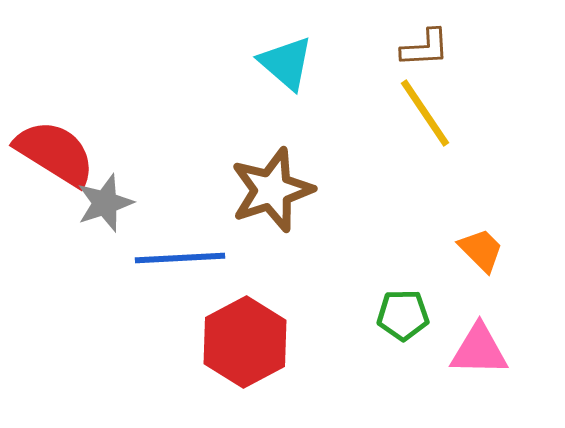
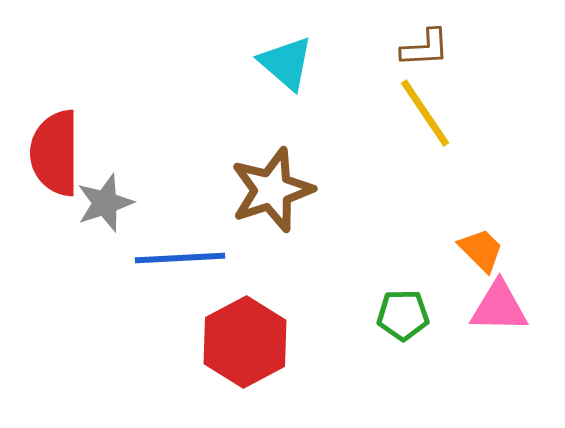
red semicircle: rotated 122 degrees counterclockwise
pink triangle: moved 20 px right, 43 px up
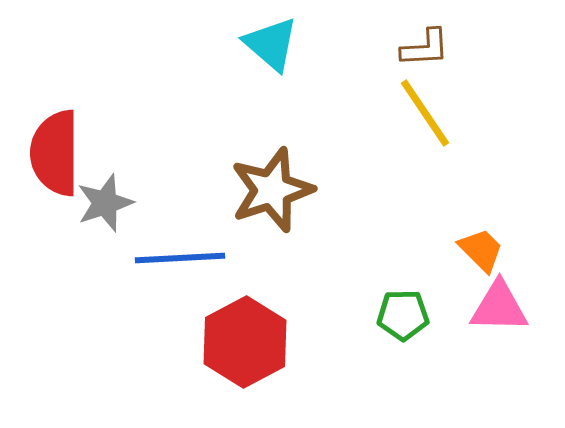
cyan triangle: moved 15 px left, 19 px up
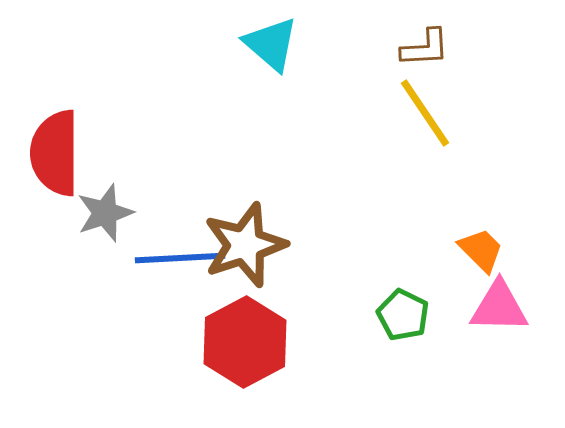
brown star: moved 27 px left, 55 px down
gray star: moved 10 px down
green pentagon: rotated 27 degrees clockwise
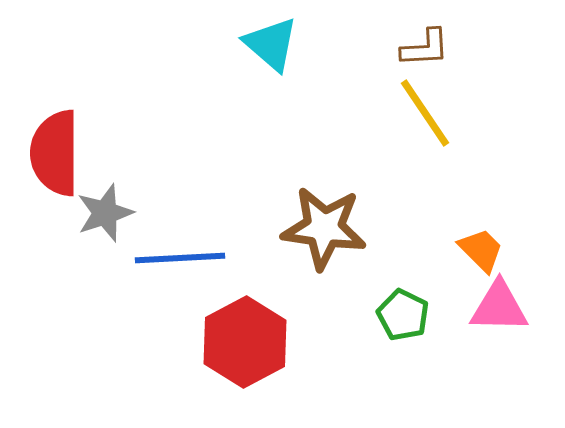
brown star: moved 79 px right, 17 px up; rotated 26 degrees clockwise
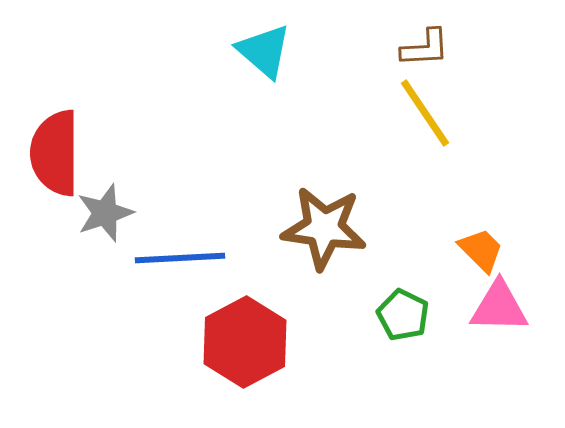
cyan triangle: moved 7 px left, 7 px down
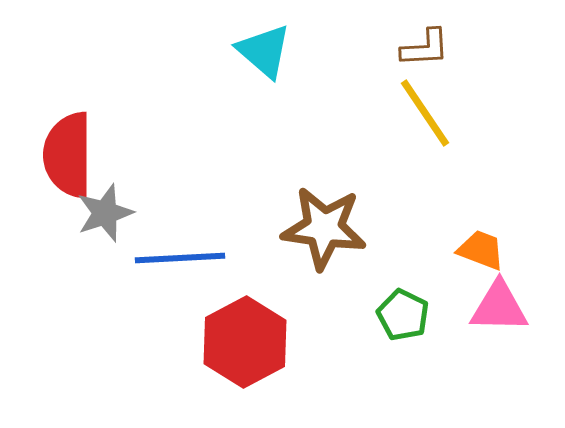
red semicircle: moved 13 px right, 2 px down
orange trapezoid: rotated 24 degrees counterclockwise
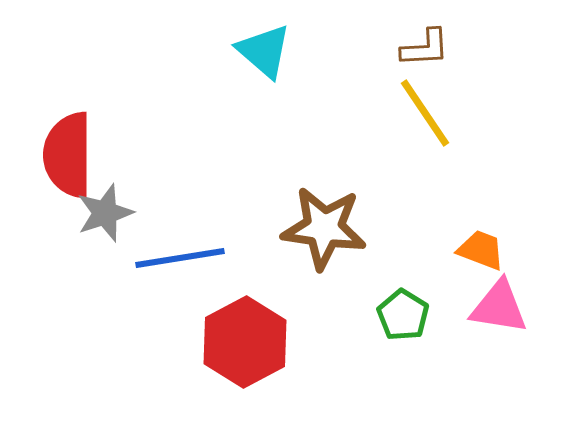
blue line: rotated 6 degrees counterclockwise
pink triangle: rotated 8 degrees clockwise
green pentagon: rotated 6 degrees clockwise
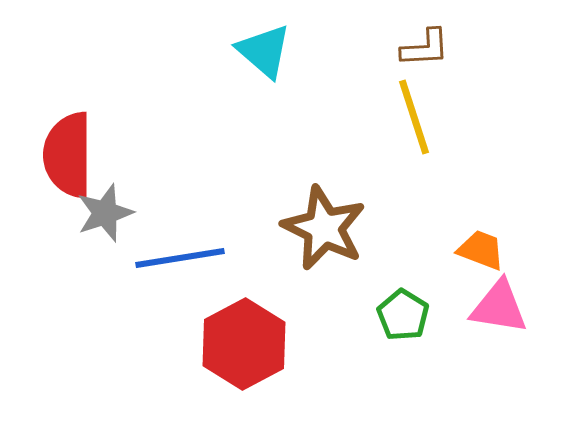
yellow line: moved 11 px left, 4 px down; rotated 16 degrees clockwise
brown star: rotated 18 degrees clockwise
red hexagon: moved 1 px left, 2 px down
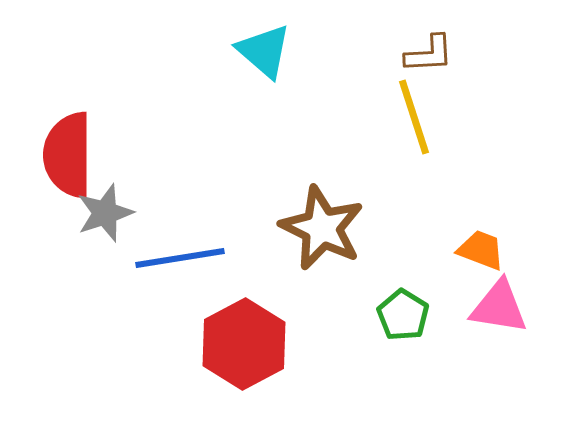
brown L-shape: moved 4 px right, 6 px down
brown star: moved 2 px left
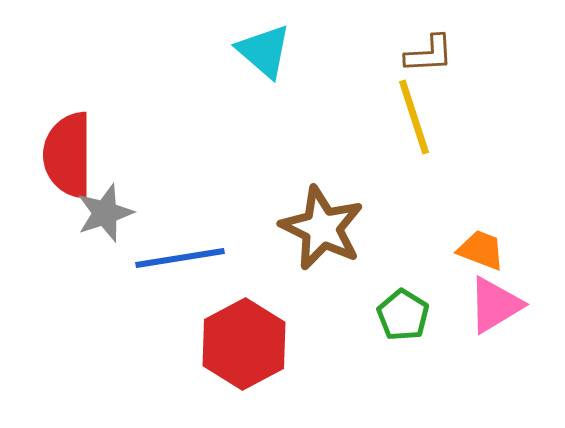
pink triangle: moved 4 px left, 2 px up; rotated 40 degrees counterclockwise
